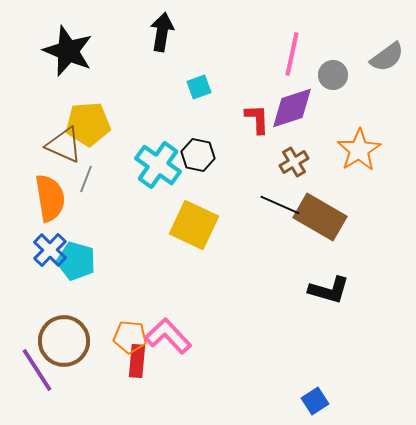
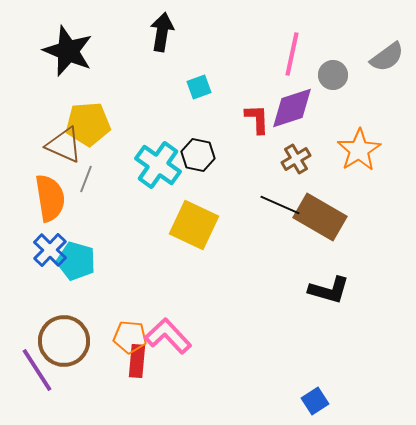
brown cross: moved 2 px right, 3 px up
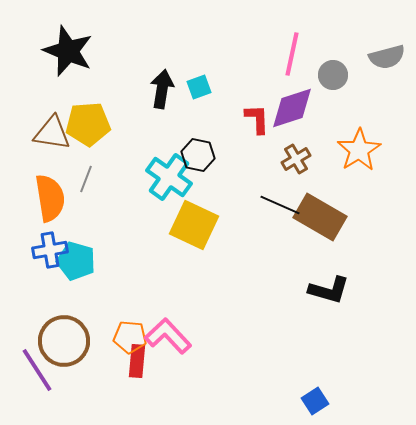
black arrow: moved 57 px down
gray semicircle: rotated 21 degrees clockwise
brown triangle: moved 12 px left, 12 px up; rotated 15 degrees counterclockwise
cyan cross: moved 11 px right, 12 px down
blue cross: rotated 36 degrees clockwise
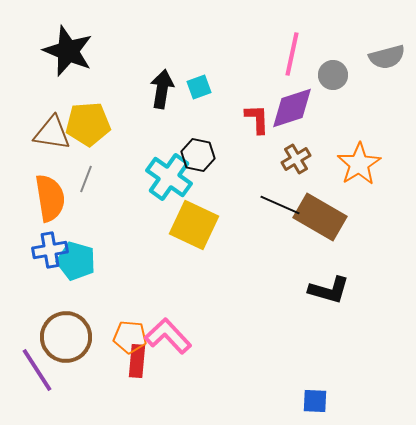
orange star: moved 14 px down
brown circle: moved 2 px right, 4 px up
blue square: rotated 36 degrees clockwise
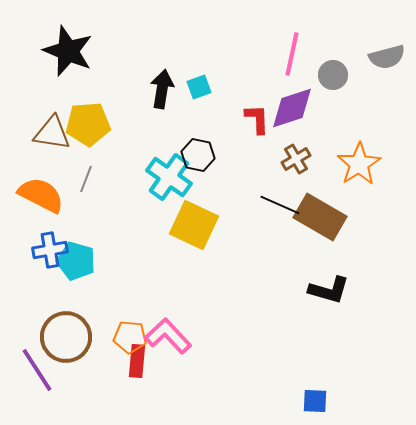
orange semicircle: moved 9 px left, 3 px up; rotated 54 degrees counterclockwise
